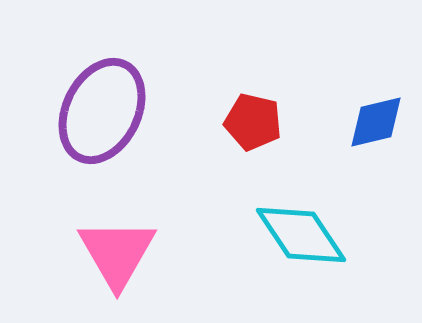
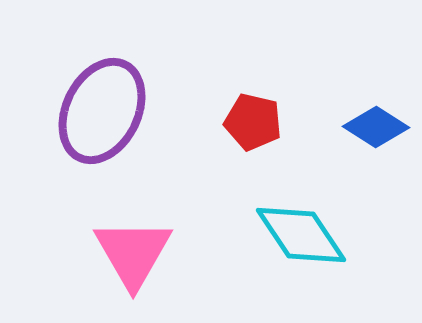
blue diamond: moved 5 px down; rotated 46 degrees clockwise
pink triangle: moved 16 px right
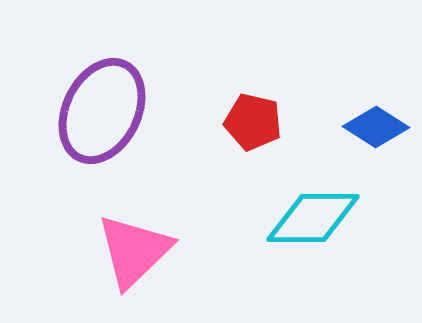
cyan diamond: moved 12 px right, 17 px up; rotated 56 degrees counterclockwise
pink triangle: moved 1 px right, 2 px up; rotated 16 degrees clockwise
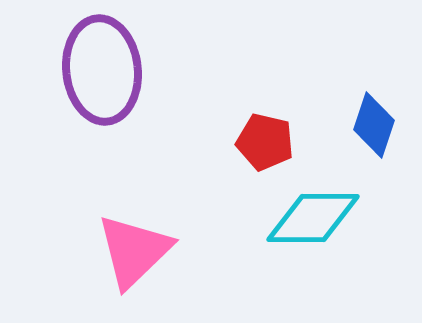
purple ellipse: moved 41 px up; rotated 32 degrees counterclockwise
red pentagon: moved 12 px right, 20 px down
blue diamond: moved 2 px left, 2 px up; rotated 76 degrees clockwise
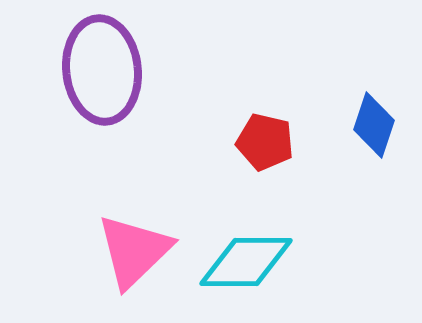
cyan diamond: moved 67 px left, 44 px down
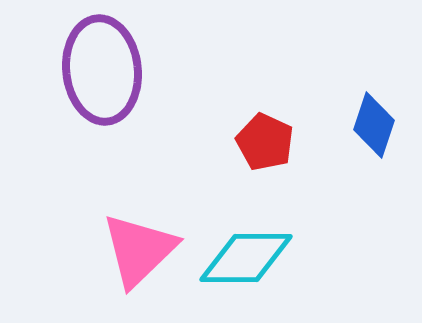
red pentagon: rotated 12 degrees clockwise
pink triangle: moved 5 px right, 1 px up
cyan diamond: moved 4 px up
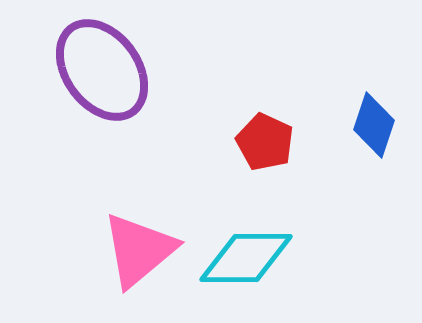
purple ellipse: rotated 30 degrees counterclockwise
pink triangle: rotated 4 degrees clockwise
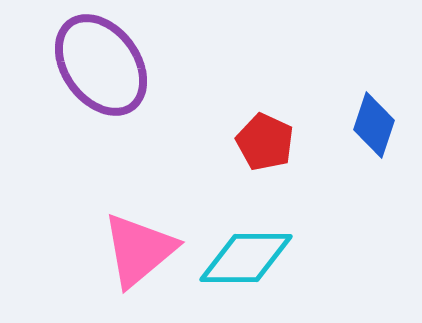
purple ellipse: moved 1 px left, 5 px up
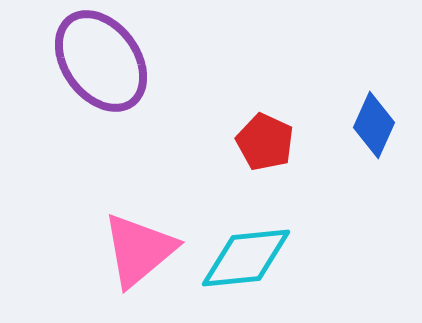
purple ellipse: moved 4 px up
blue diamond: rotated 6 degrees clockwise
cyan diamond: rotated 6 degrees counterclockwise
